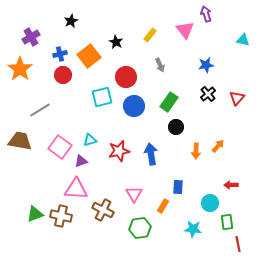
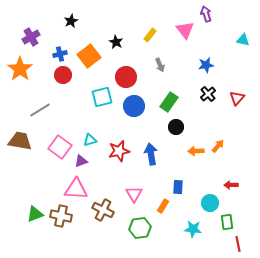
orange arrow at (196, 151): rotated 84 degrees clockwise
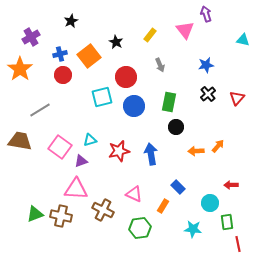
green rectangle at (169, 102): rotated 24 degrees counterclockwise
blue rectangle at (178, 187): rotated 48 degrees counterclockwise
pink triangle at (134, 194): rotated 36 degrees counterclockwise
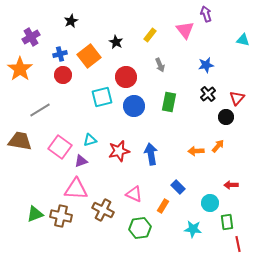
black circle at (176, 127): moved 50 px right, 10 px up
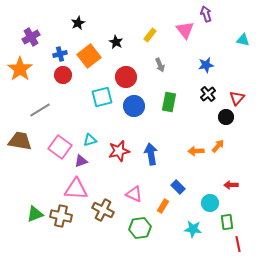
black star at (71, 21): moved 7 px right, 2 px down
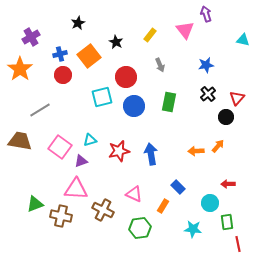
red arrow at (231, 185): moved 3 px left, 1 px up
green triangle at (35, 214): moved 10 px up
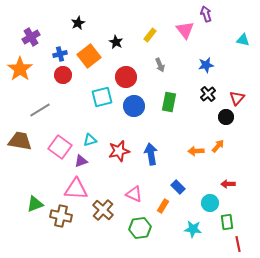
brown cross at (103, 210): rotated 15 degrees clockwise
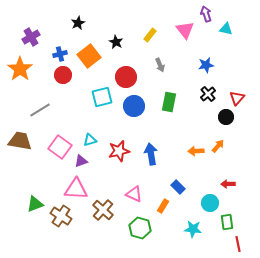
cyan triangle at (243, 40): moved 17 px left, 11 px up
brown cross at (61, 216): rotated 20 degrees clockwise
green hexagon at (140, 228): rotated 25 degrees clockwise
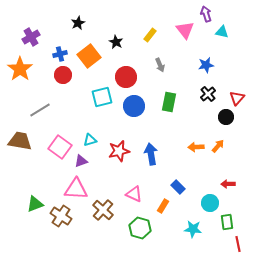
cyan triangle at (226, 29): moved 4 px left, 3 px down
orange arrow at (196, 151): moved 4 px up
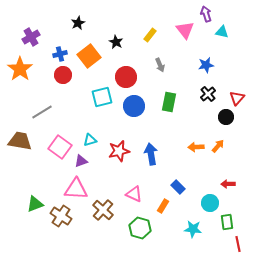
gray line at (40, 110): moved 2 px right, 2 px down
